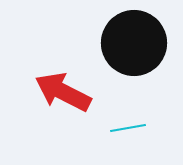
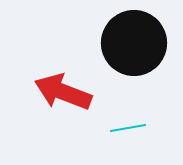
red arrow: rotated 6 degrees counterclockwise
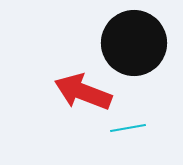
red arrow: moved 20 px right
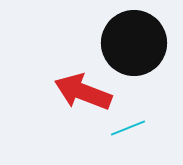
cyan line: rotated 12 degrees counterclockwise
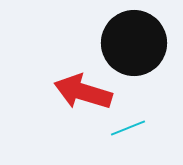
red arrow: rotated 4 degrees counterclockwise
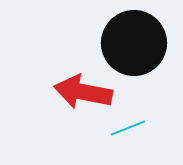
red arrow: rotated 6 degrees counterclockwise
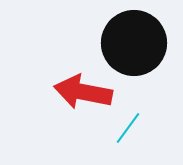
cyan line: rotated 32 degrees counterclockwise
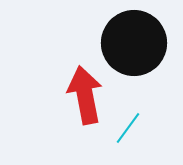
red arrow: moved 2 px right, 3 px down; rotated 68 degrees clockwise
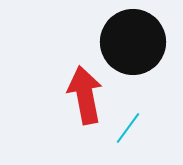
black circle: moved 1 px left, 1 px up
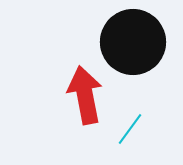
cyan line: moved 2 px right, 1 px down
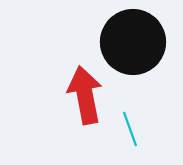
cyan line: rotated 56 degrees counterclockwise
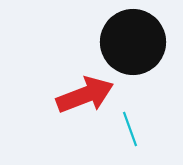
red arrow: rotated 80 degrees clockwise
